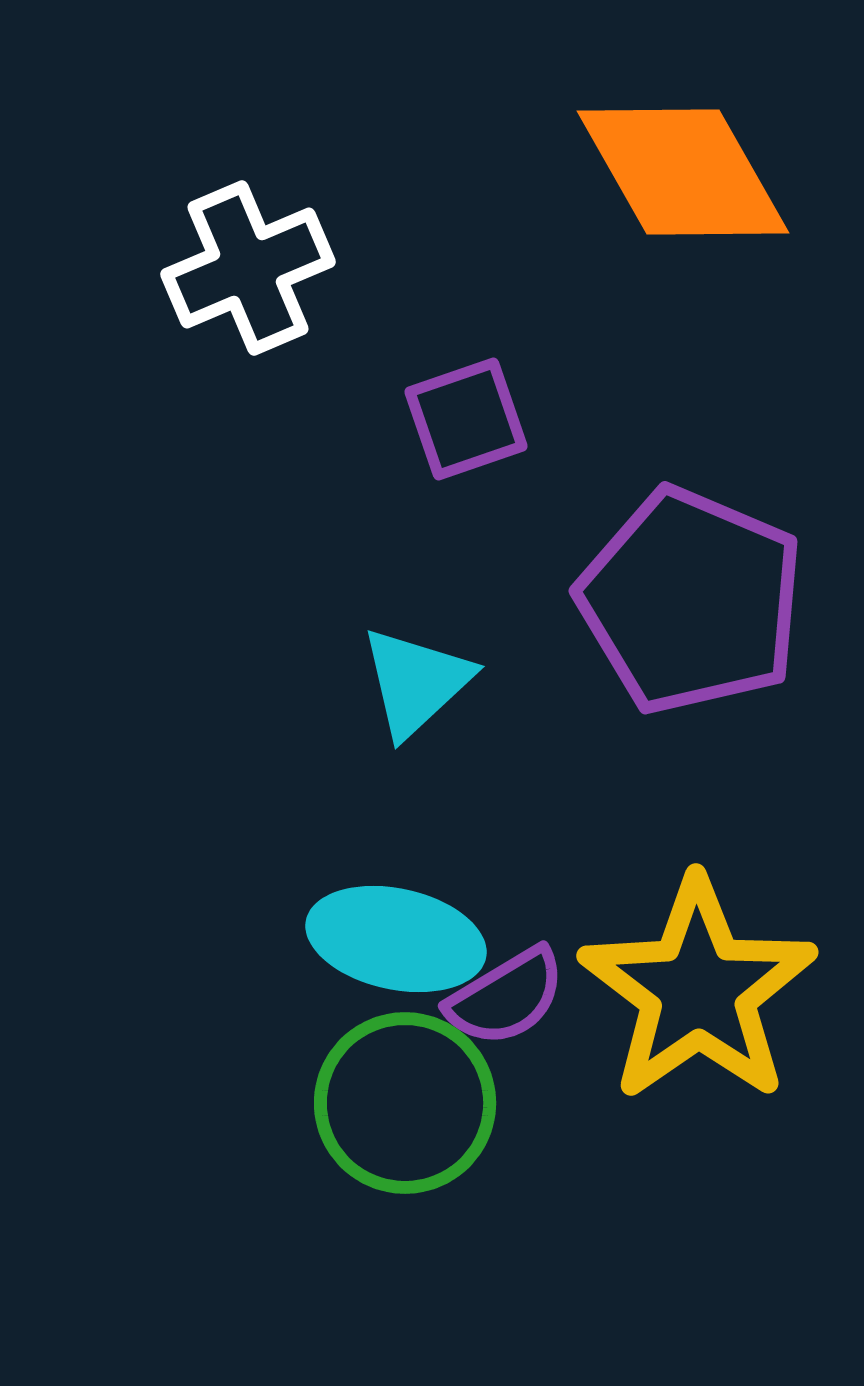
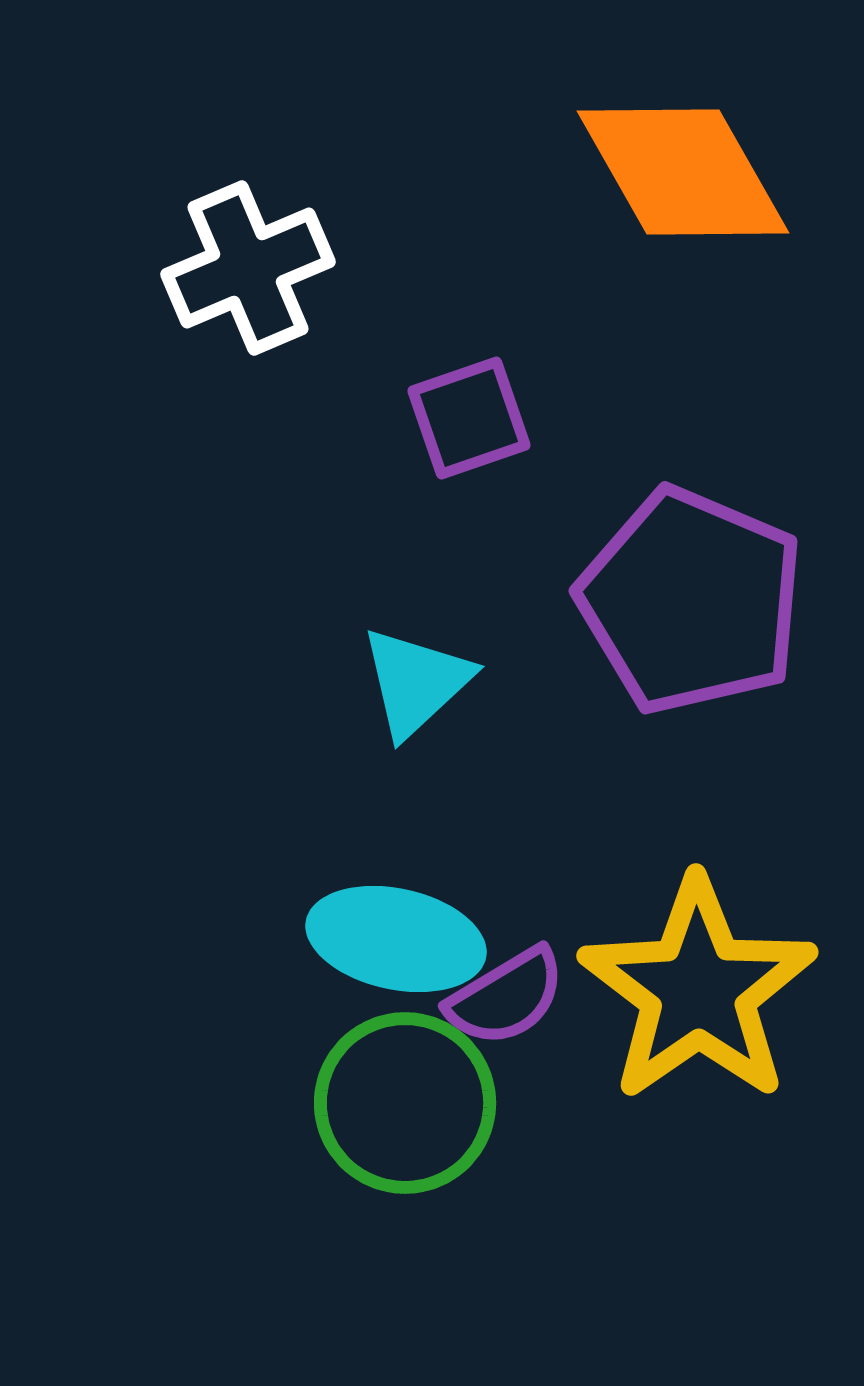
purple square: moved 3 px right, 1 px up
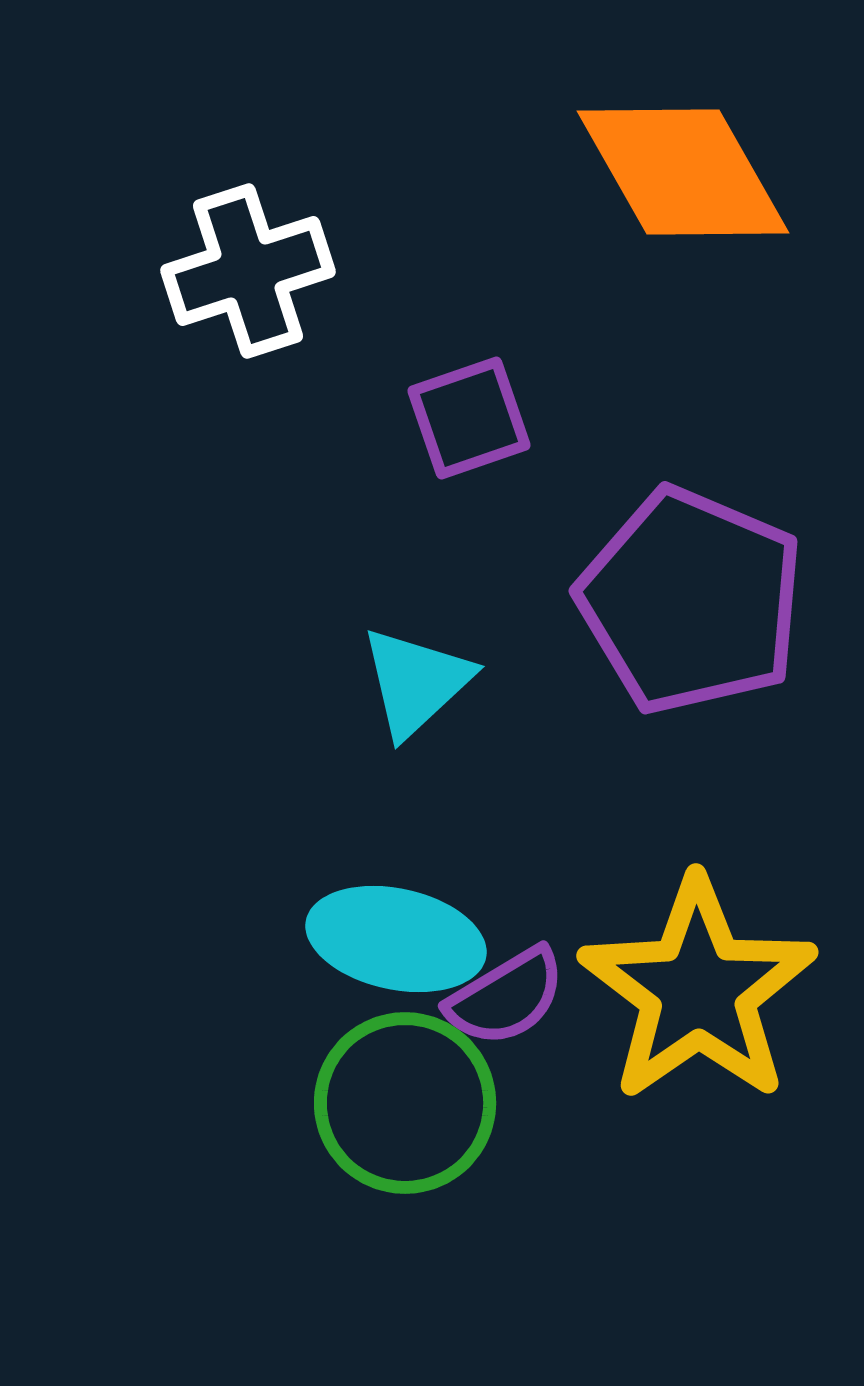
white cross: moved 3 px down; rotated 5 degrees clockwise
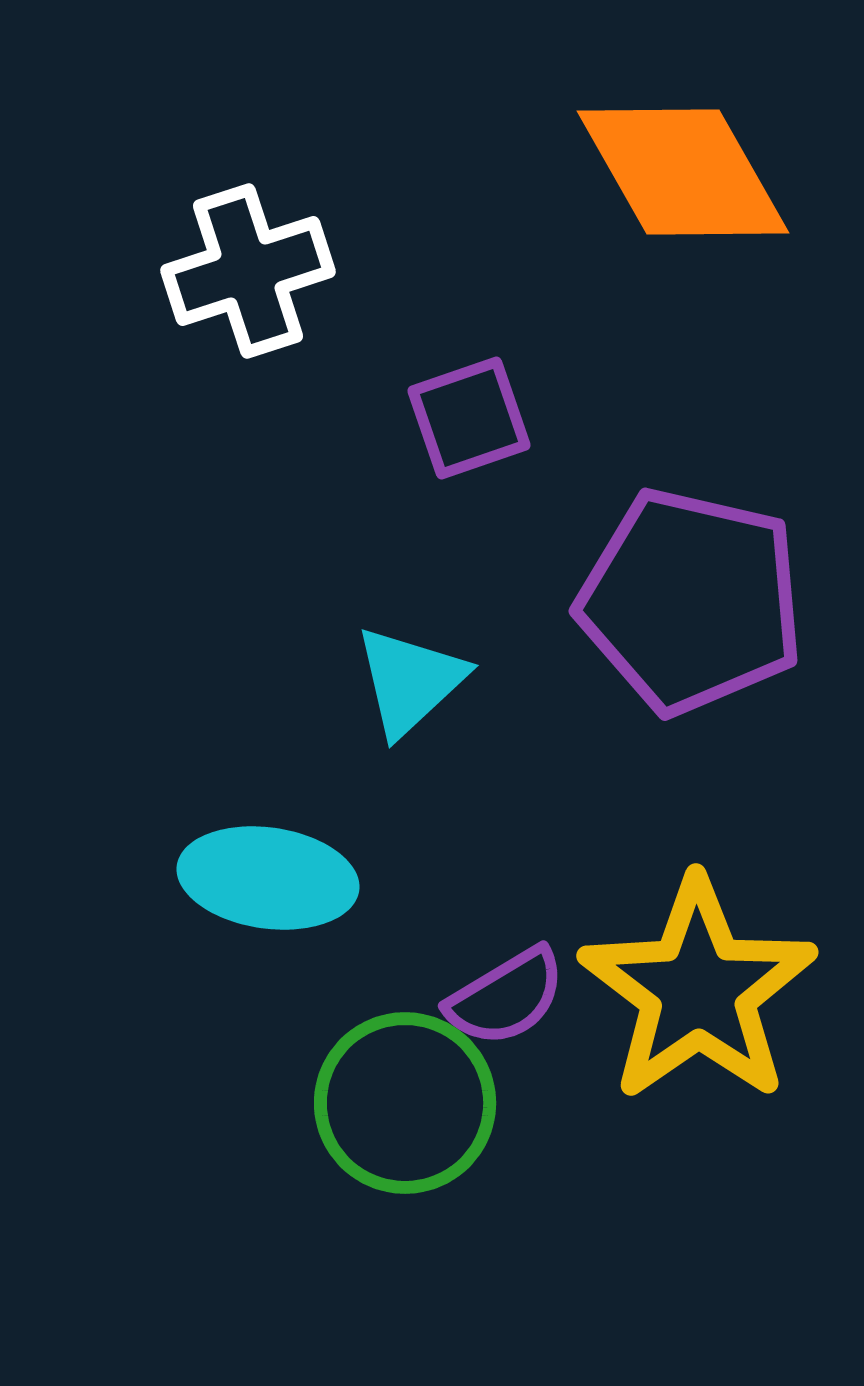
purple pentagon: rotated 10 degrees counterclockwise
cyan triangle: moved 6 px left, 1 px up
cyan ellipse: moved 128 px left, 61 px up; rotated 4 degrees counterclockwise
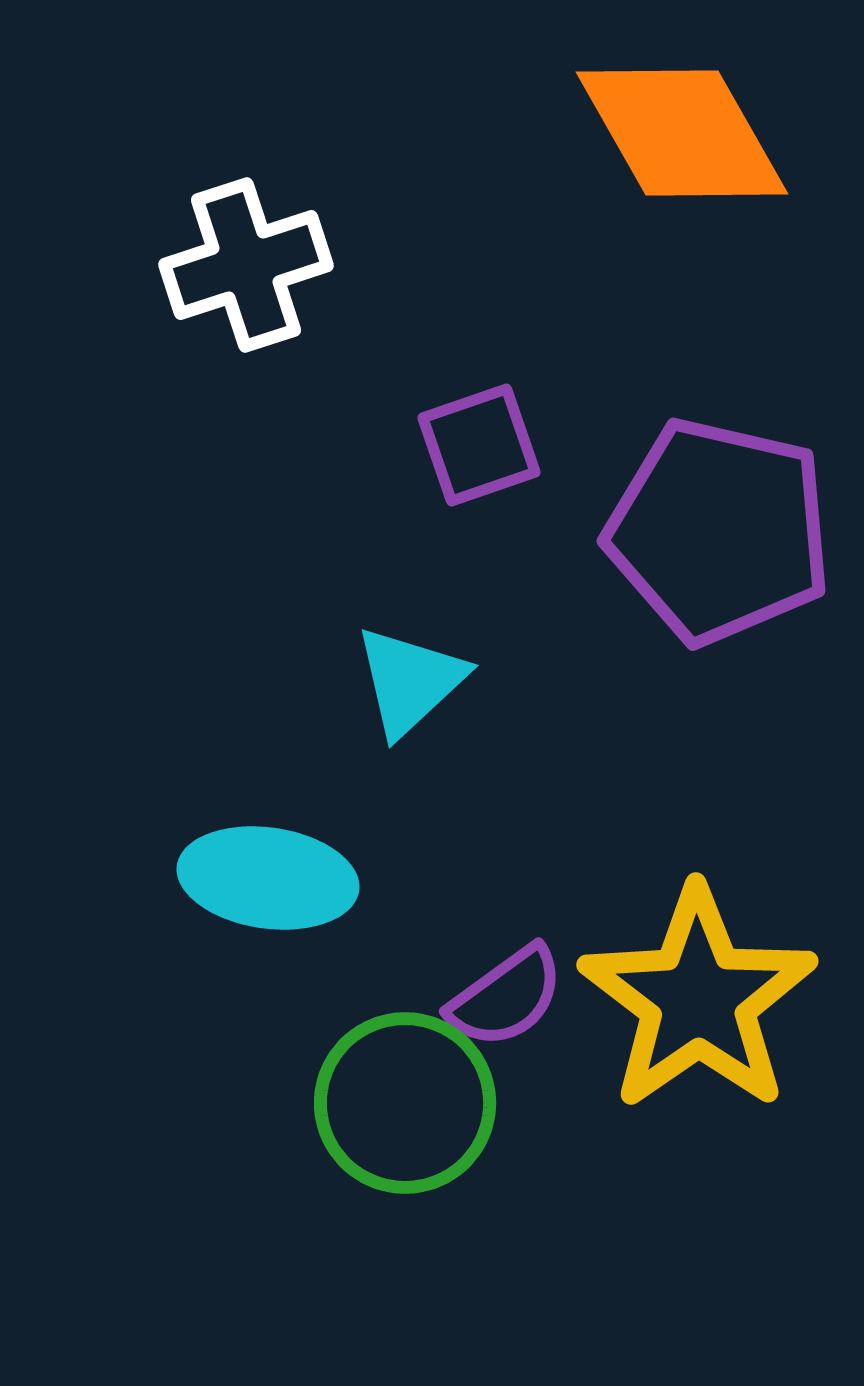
orange diamond: moved 1 px left, 39 px up
white cross: moved 2 px left, 6 px up
purple square: moved 10 px right, 27 px down
purple pentagon: moved 28 px right, 70 px up
yellow star: moved 9 px down
purple semicircle: rotated 5 degrees counterclockwise
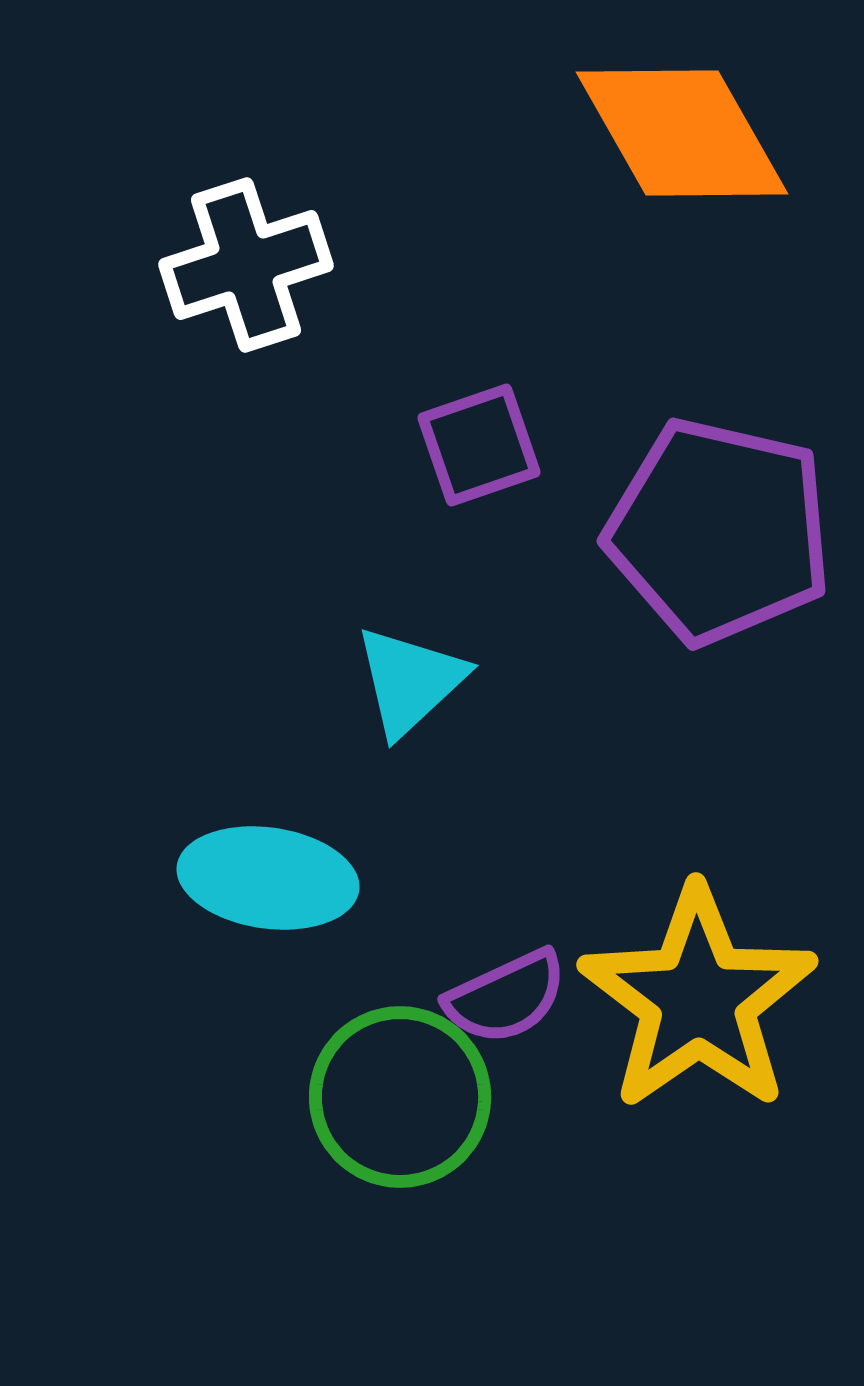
purple semicircle: rotated 11 degrees clockwise
green circle: moved 5 px left, 6 px up
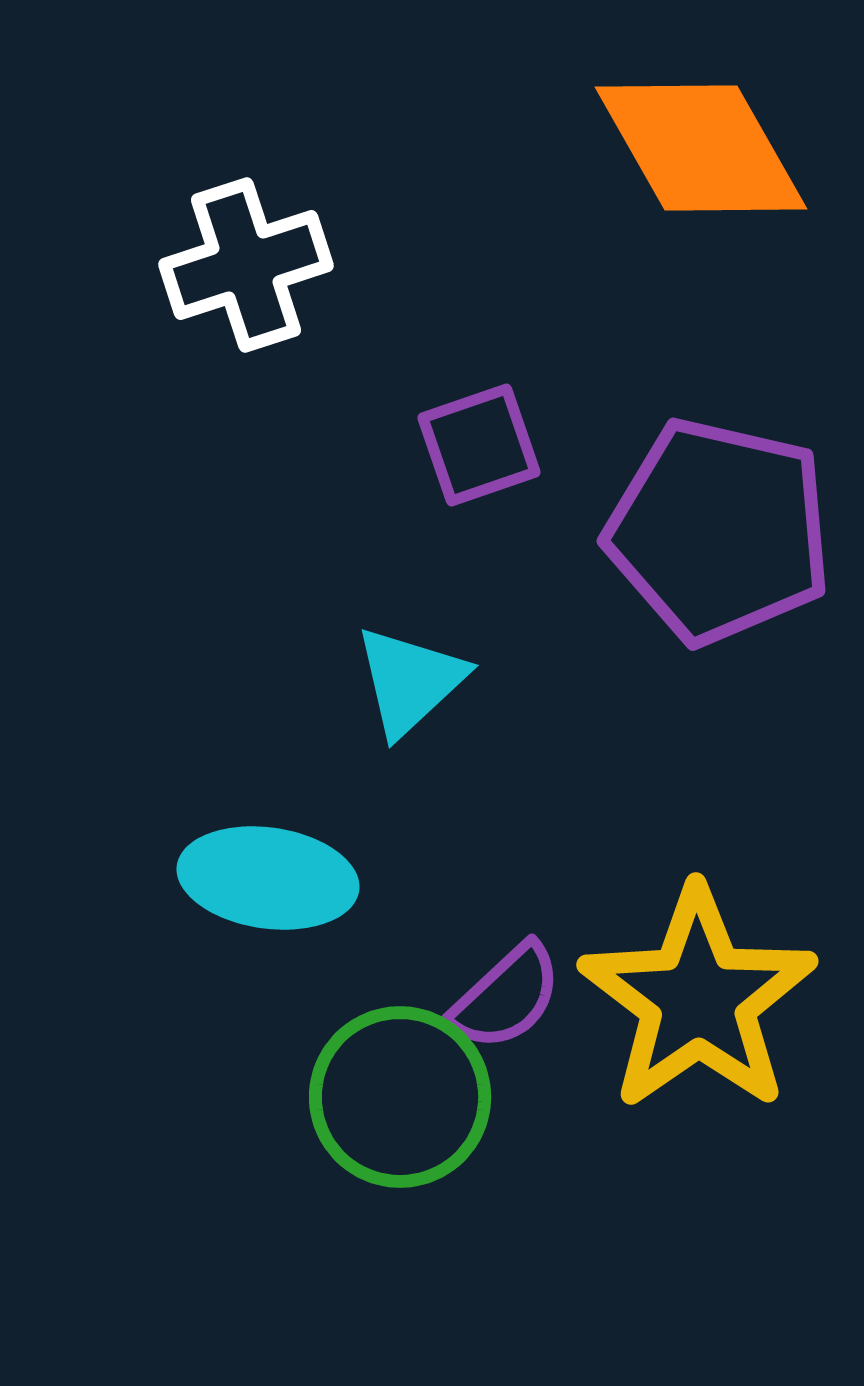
orange diamond: moved 19 px right, 15 px down
purple semicircle: rotated 18 degrees counterclockwise
